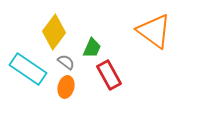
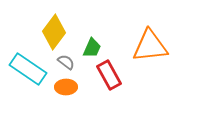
orange triangle: moved 4 px left, 15 px down; rotated 42 degrees counterclockwise
orange ellipse: rotated 75 degrees clockwise
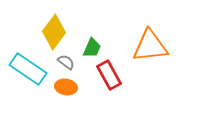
orange ellipse: rotated 10 degrees clockwise
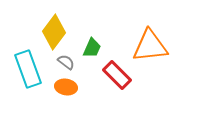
cyan rectangle: rotated 36 degrees clockwise
red rectangle: moved 8 px right; rotated 16 degrees counterclockwise
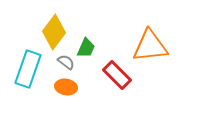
green trapezoid: moved 6 px left
cyan rectangle: rotated 39 degrees clockwise
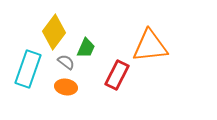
red rectangle: rotated 72 degrees clockwise
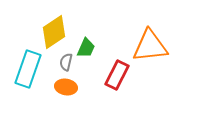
yellow diamond: rotated 20 degrees clockwise
gray semicircle: rotated 114 degrees counterclockwise
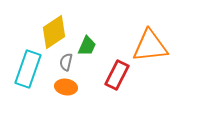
green trapezoid: moved 1 px right, 2 px up
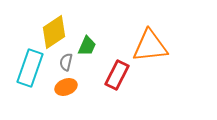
cyan rectangle: moved 2 px right, 1 px up
orange ellipse: rotated 30 degrees counterclockwise
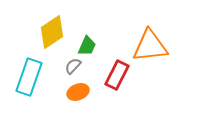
yellow diamond: moved 2 px left
gray semicircle: moved 7 px right, 4 px down; rotated 30 degrees clockwise
cyan rectangle: moved 1 px left, 9 px down
orange ellipse: moved 12 px right, 5 px down
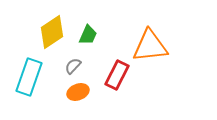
green trapezoid: moved 1 px right, 11 px up
